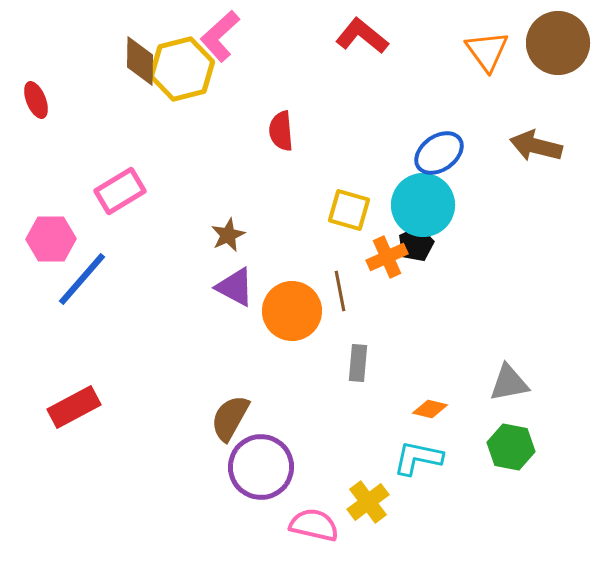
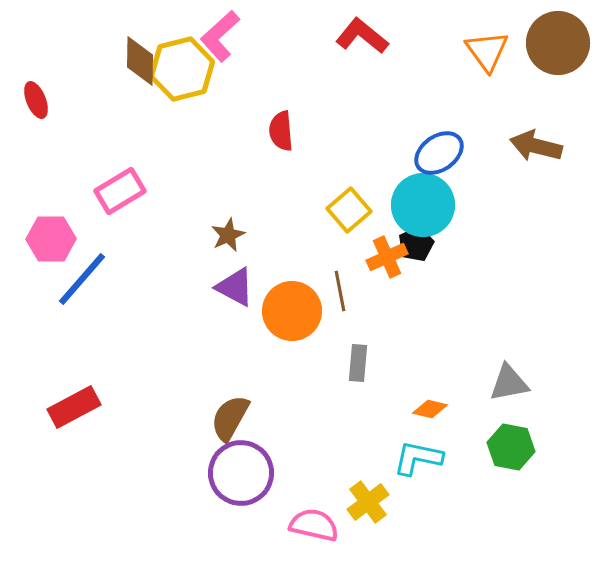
yellow square: rotated 33 degrees clockwise
purple circle: moved 20 px left, 6 px down
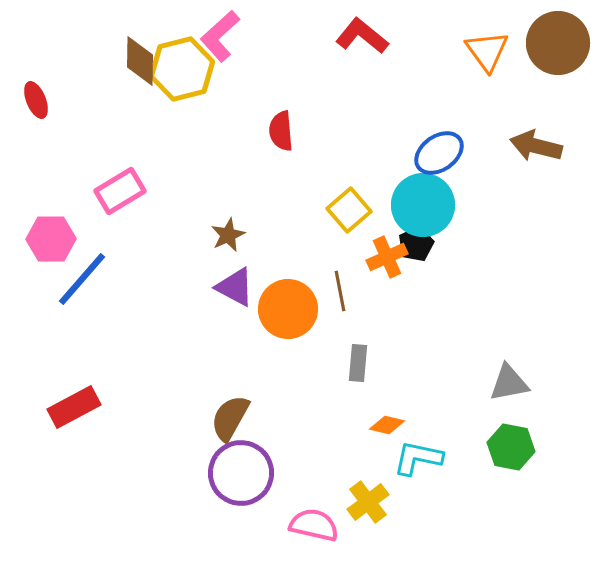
orange circle: moved 4 px left, 2 px up
orange diamond: moved 43 px left, 16 px down
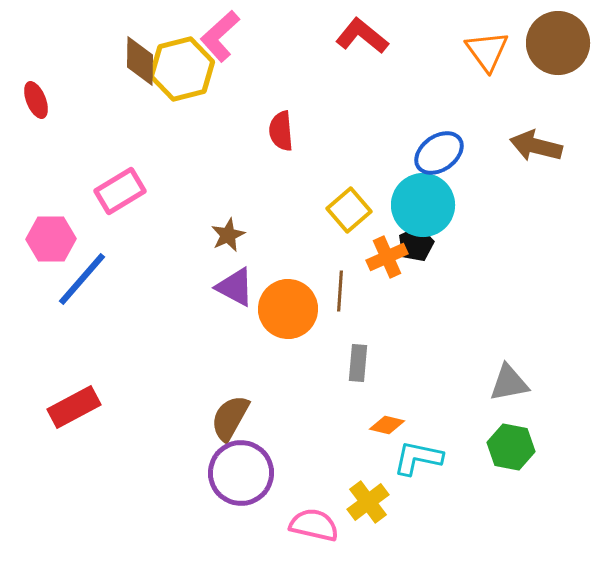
brown line: rotated 15 degrees clockwise
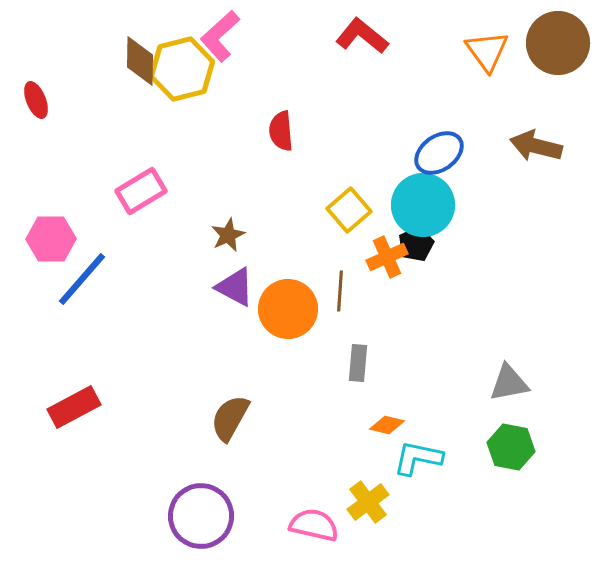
pink rectangle: moved 21 px right
purple circle: moved 40 px left, 43 px down
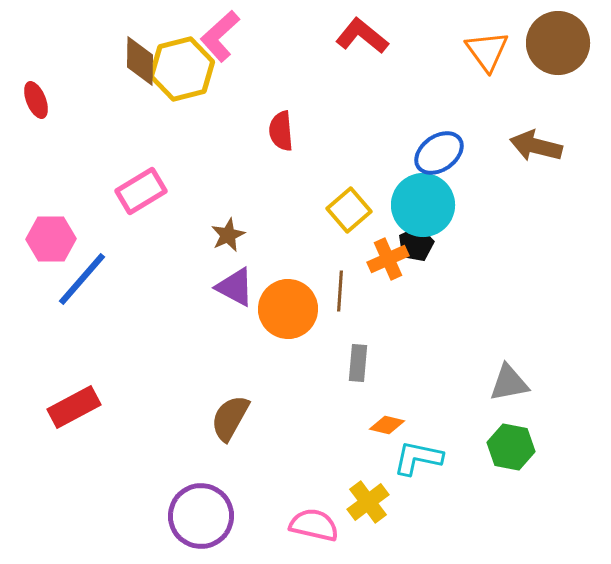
orange cross: moved 1 px right, 2 px down
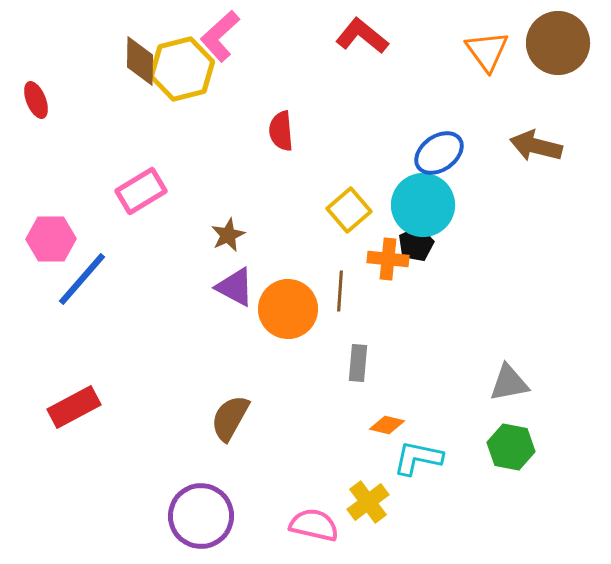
orange cross: rotated 30 degrees clockwise
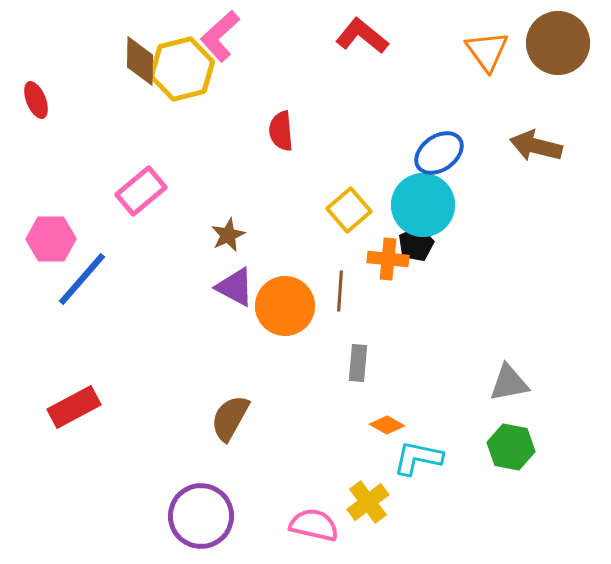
pink rectangle: rotated 9 degrees counterclockwise
orange circle: moved 3 px left, 3 px up
orange diamond: rotated 16 degrees clockwise
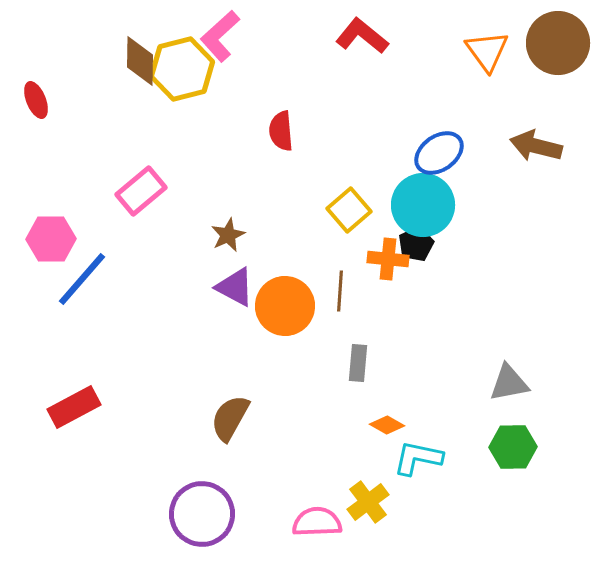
green hexagon: moved 2 px right; rotated 12 degrees counterclockwise
purple circle: moved 1 px right, 2 px up
pink semicircle: moved 3 px right, 3 px up; rotated 15 degrees counterclockwise
